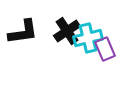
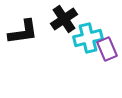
black cross: moved 3 px left, 12 px up
purple rectangle: moved 2 px right
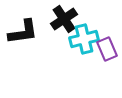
cyan cross: moved 4 px left, 1 px down
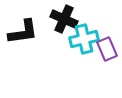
black cross: rotated 32 degrees counterclockwise
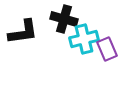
black cross: rotated 8 degrees counterclockwise
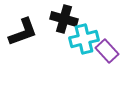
black L-shape: rotated 12 degrees counterclockwise
purple rectangle: moved 2 px down; rotated 20 degrees counterclockwise
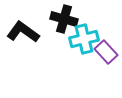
black L-shape: rotated 124 degrees counterclockwise
purple rectangle: moved 1 px left, 1 px down
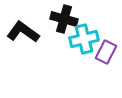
purple rectangle: rotated 70 degrees clockwise
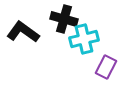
purple rectangle: moved 15 px down
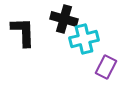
black L-shape: rotated 52 degrees clockwise
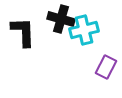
black cross: moved 3 px left
cyan cross: moved 9 px up
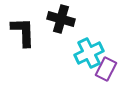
cyan cross: moved 5 px right, 23 px down; rotated 12 degrees counterclockwise
purple rectangle: moved 2 px down
